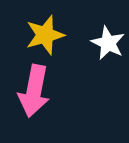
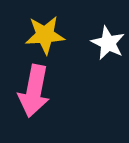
yellow star: rotated 12 degrees clockwise
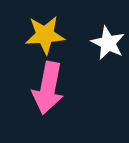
pink arrow: moved 14 px right, 3 px up
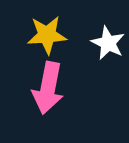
yellow star: moved 2 px right
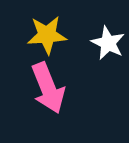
pink arrow: rotated 33 degrees counterclockwise
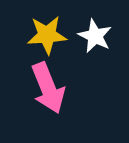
white star: moved 13 px left, 7 px up
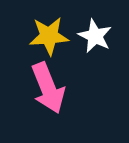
yellow star: moved 2 px right, 1 px down
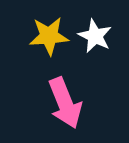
pink arrow: moved 17 px right, 15 px down
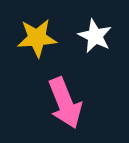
yellow star: moved 12 px left, 2 px down
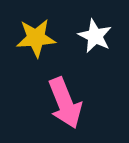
yellow star: moved 1 px left
